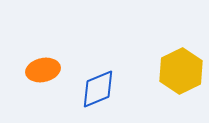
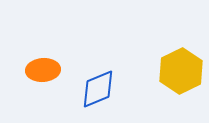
orange ellipse: rotated 8 degrees clockwise
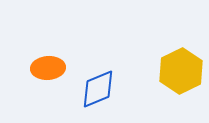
orange ellipse: moved 5 px right, 2 px up
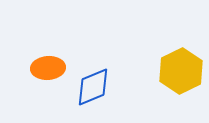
blue diamond: moved 5 px left, 2 px up
